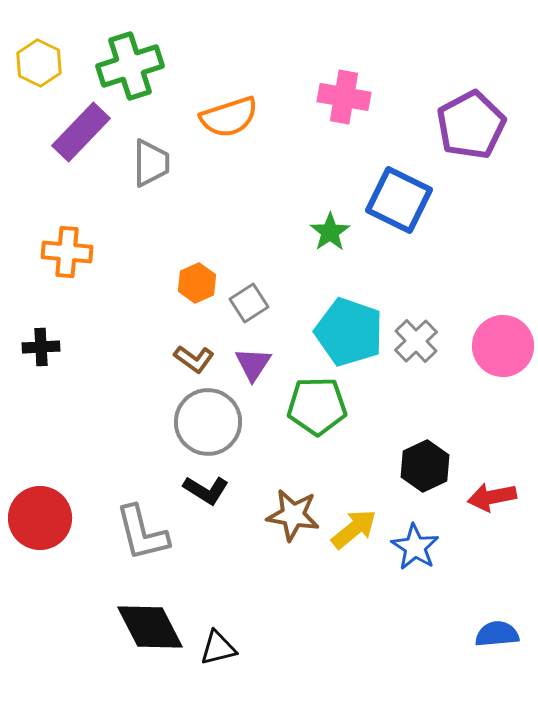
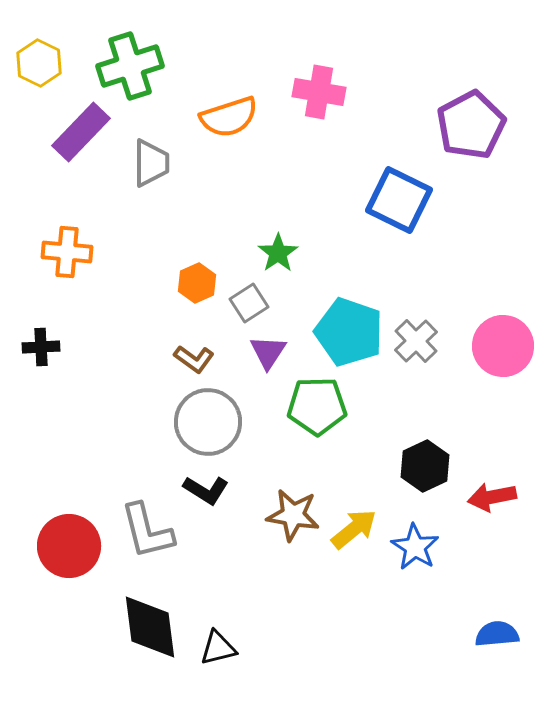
pink cross: moved 25 px left, 5 px up
green star: moved 52 px left, 21 px down
purple triangle: moved 15 px right, 12 px up
red circle: moved 29 px right, 28 px down
gray L-shape: moved 5 px right, 2 px up
black diamond: rotated 20 degrees clockwise
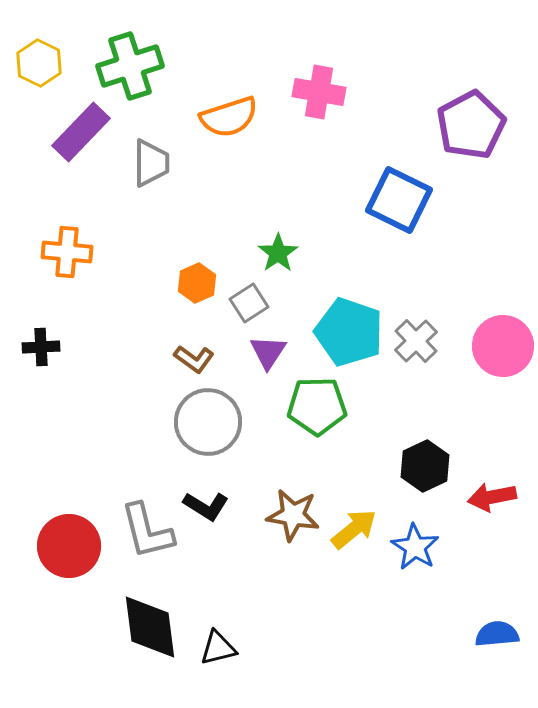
black L-shape: moved 16 px down
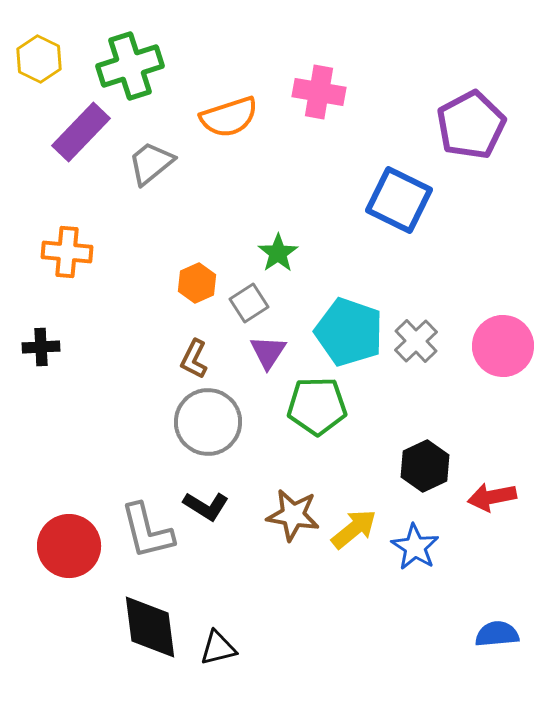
yellow hexagon: moved 4 px up
gray trapezoid: rotated 129 degrees counterclockwise
brown L-shape: rotated 81 degrees clockwise
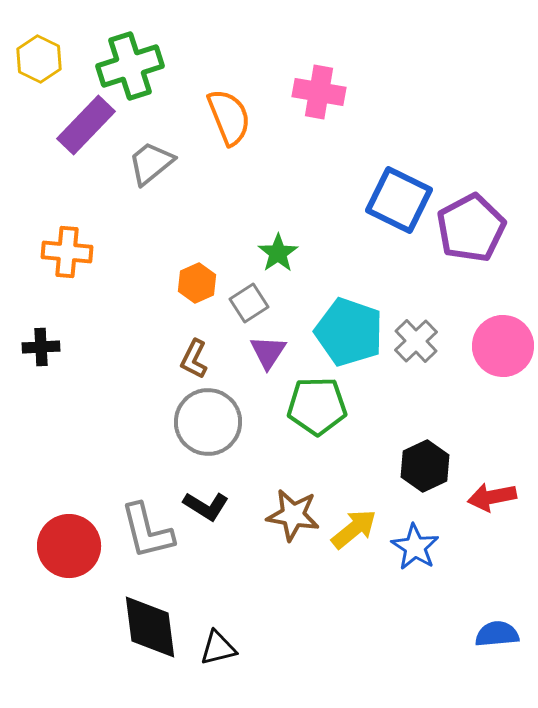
orange semicircle: rotated 94 degrees counterclockwise
purple pentagon: moved 103 px down
purple rectangle: moved 5 px right, 7 px up
